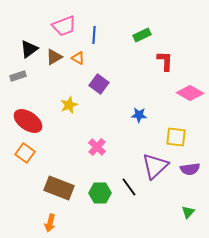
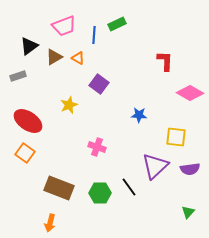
green rectangle: moved 25 px left, 11 px up
black triangle: moved 3 px up
pink cross: rotated 24 degrees counterclockwise
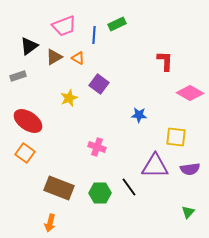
yellow star: moved 7 px up
purple triangle: rotated 44 degrees clockwise
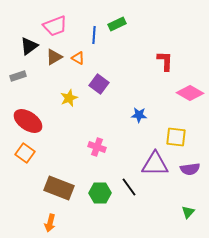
pink trapezoid: moved 9 px left
purple triangle: moved 2 px up
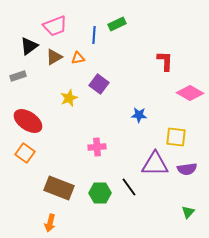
orange triangle: rotated 40 degrees counterclockwise
pink cross: rotated 24 degrees counterclockwise
purple semicircle: moved 3 px left
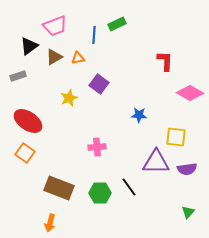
purple triangle: moved 1 px right, 2 px up
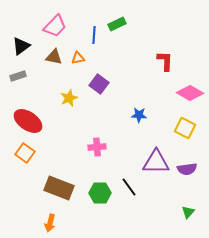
pink trapezoid: rotated 25 degrees counterclockwise
black triangle: moved 8 px left
brown triangle: rotated 42 degrees clockwise
yellow square: moved 9 px right, 9 px up; rotated 20 degrees clockwise
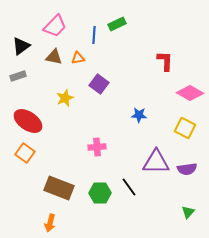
yellow star: moved 4 px left
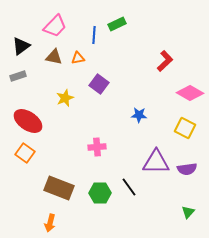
red L-shape: rotated 45 degrees clockwise
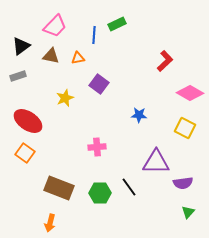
brown triangle: moved 3 px left, 1 px up
purple semicircle: moved 4 px left, 14 px down
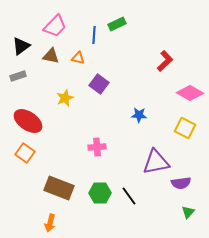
orange triangle: rotated 24 degrees clockwise
purple triangle: rotated 12 degrees counterclockwise
purple semicircle: moved 2 px left
black line: moved 9 px down
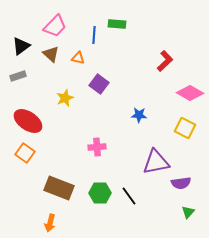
green rectangle: rotated 30 degrees clockwise
brown triangle: moved 2 px up; rotated 30 degrees clockwise
